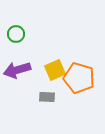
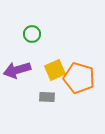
green circle: moved 16 px right
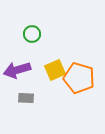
gray rectangle: moved 21 px left, 1 px down
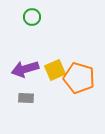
green circle: moved 17 px up
purple arrow: moved 8 px right, 1 px up
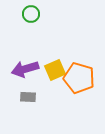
green circle: moved 1 px left, 3 px up
gray rectangle: moved 2 px right, 1 px up
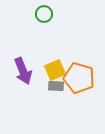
green circle: moved 13 px right
purple arrow: moved 2 px left, 2 px down; rotated 96 degrees counterclockwise
gray rectangle: moved 28 px right, 11 px up
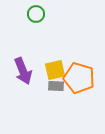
green circle: moved 8 px left
yellow square: rotated 10 degrees clockwise
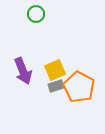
yellow square: rotated 10 degrees counterclockwise
orange pentagon: moved 9 px down; rotated 12 degrees clockwise
gray rectangle: rotated 21 degrees counterclockwise
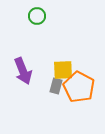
green circle: moved 1 px right, 2 px down
yellow square: moved 8 px right; rotated 20 degrees clockwise
gray rectangle: rotated 56 degrees counterclockwise
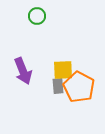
gray rectangle: moved 2 px right; rotated 21 degrees counterclockwise
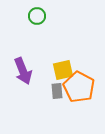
yellow square: rotated 10 degrees counterclockwise
gray rectangle: moved 1 px left, 5 px down
